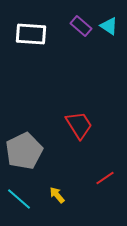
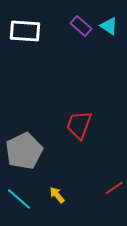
white rectangle: moved 6 px left, 3 px up
red trapezoid: rotated 128 degrees counterclockwise
red line: moved 9 px right, 10 px down
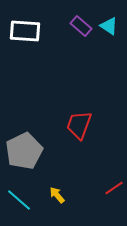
cyan line: moved 1 px down
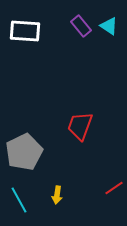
purple rectangle: rotated 10 degrees clockwise
red trapezoid: moved 1 px right, 1 px down
gray pentagon: moved 1 px down
yellow arrow: rotated 132 degrees counterclockwise
cyan line: rotated 20 degrees clockwise
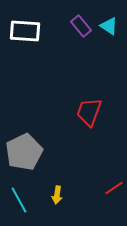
red trapezoid: moved 9 px right, 14 px up
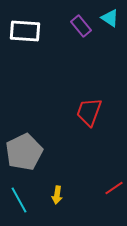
cyan triangle: moved 1 px right, 8 px up
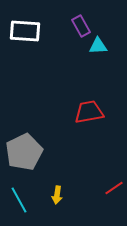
cyan triangle: moved 12 px left, 28 px down; rotated 36 degrees counterclockwise
purple rectangle: rotated 10 degrees clockwise
red trapezoid: rotated 60 degrees clockwise
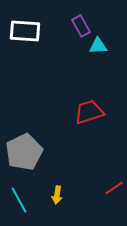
red trapezoid: rotated 8 degrees counterclockwise
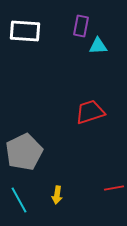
purple rectangle: rotated 40 degrees clockwise
red trapezoid: moved 1 px right
red line: rotated 24 degrees clockwise
